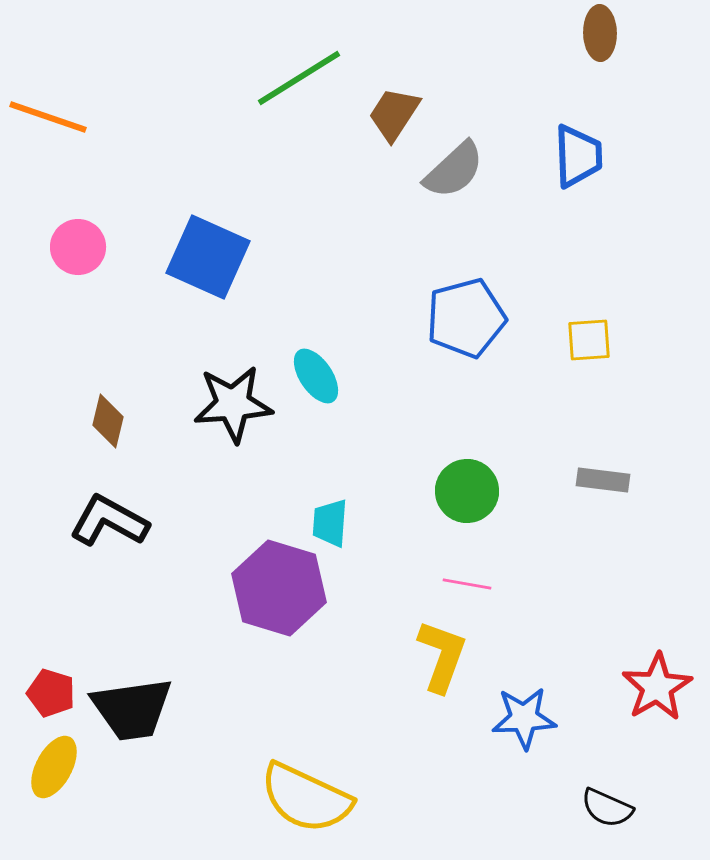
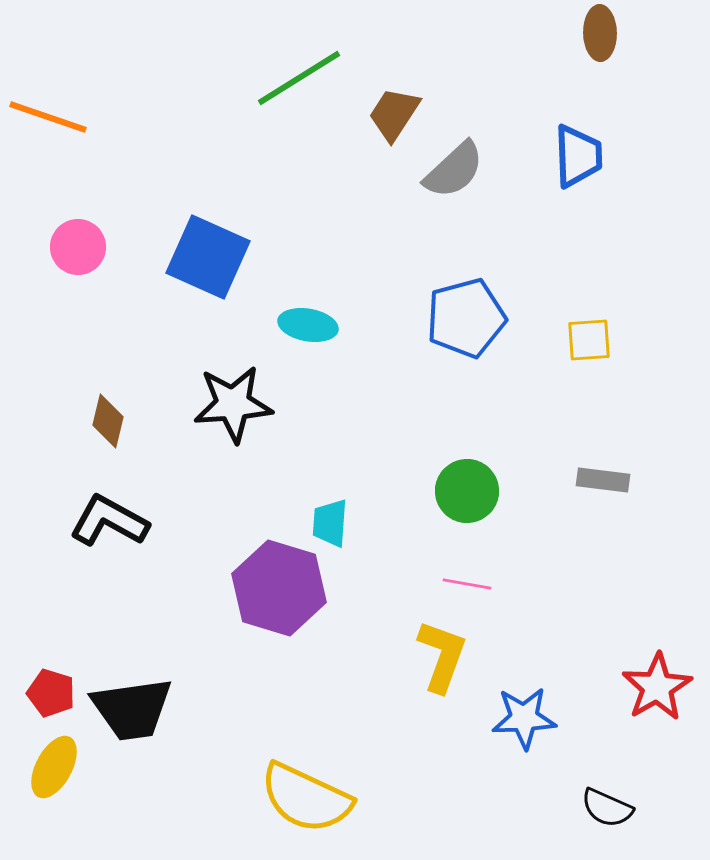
cyan ellipse: moved 8 px left, 51 px up; rotated 46 degrees counterclockwise
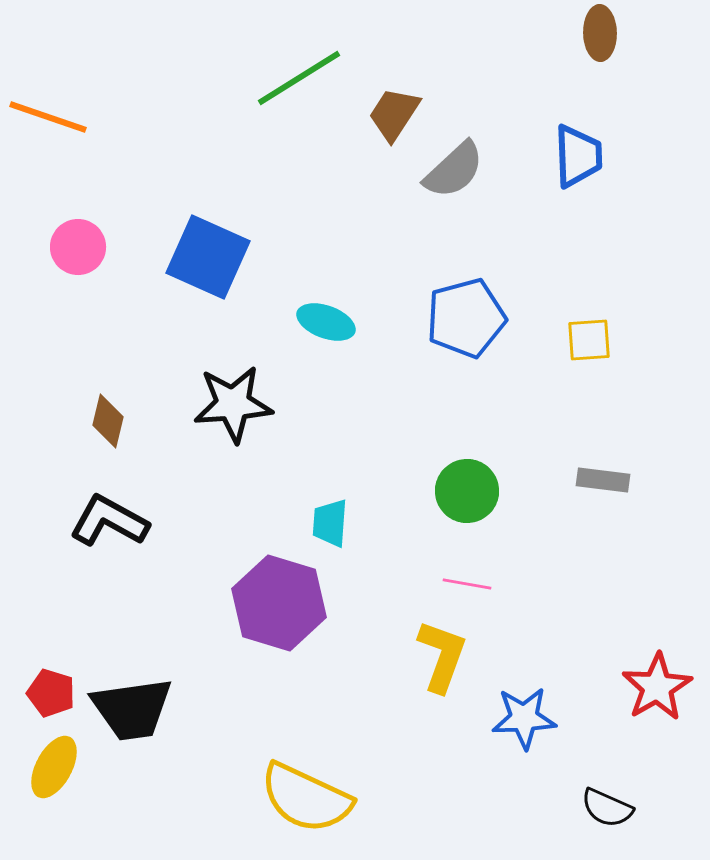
cyan ellipse: moved 18 px right, 3 px up; rotated 10 degrees clockwise
purple hexagon: moved 15 px down
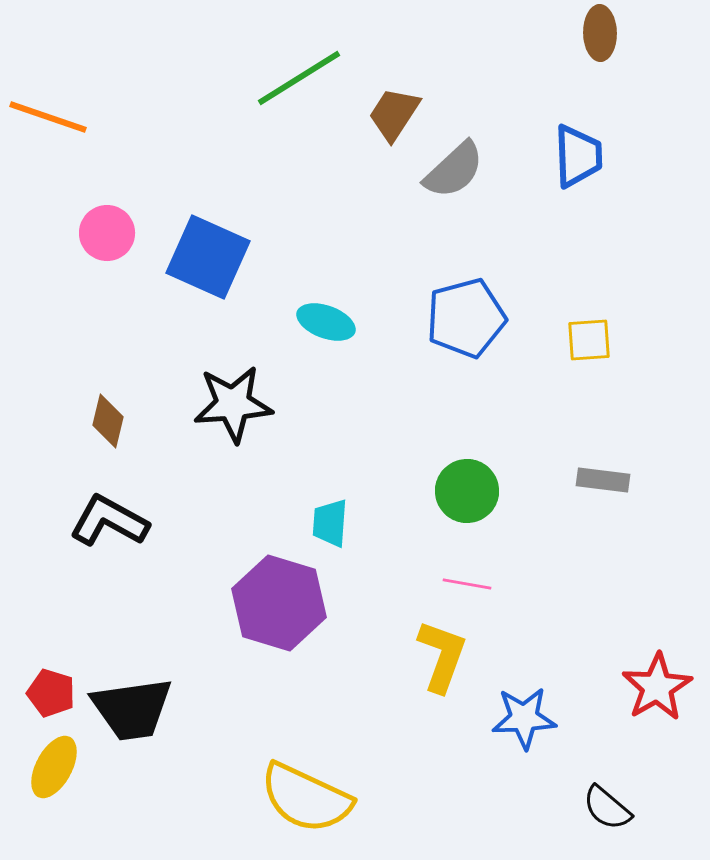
pink circle: moved 29 px right, 14 px up
black semicircle: rotated 16 degrees clockwise
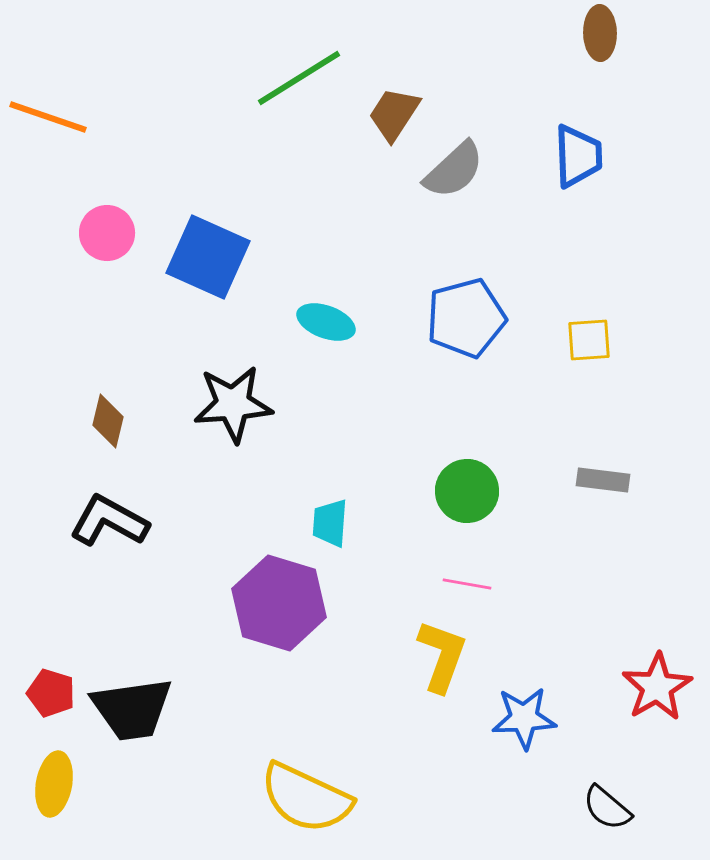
yellow ellipse: moved 17 px down; rotated 18 degrees counterclockwise
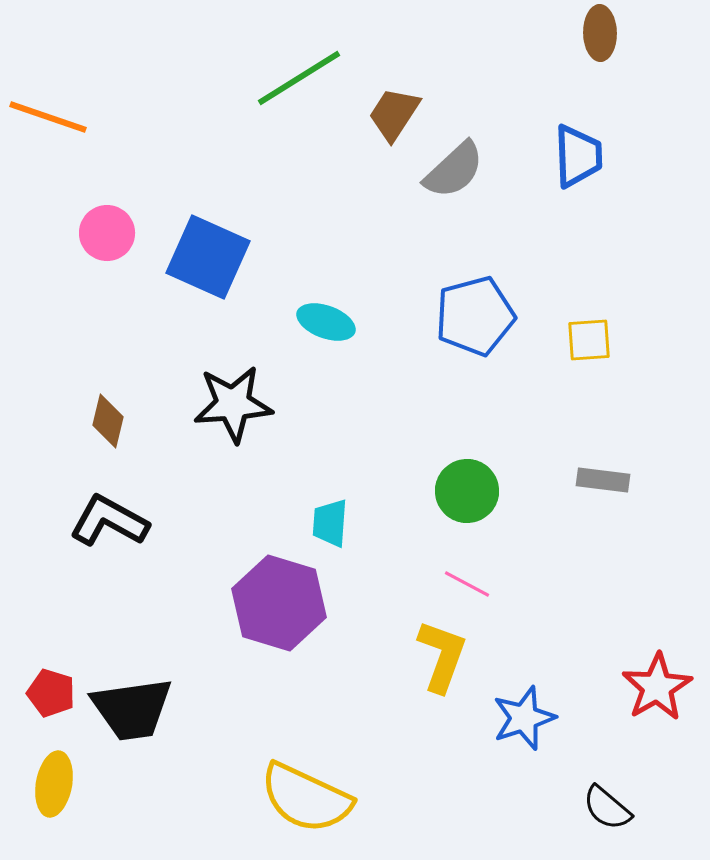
blue pentagon: moved 9 px right, 2 px up
pink line: rotated 18 degrees clockwise
blue star: rotated 16 degrees counterclockwise
